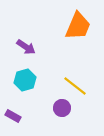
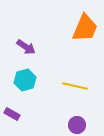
orange trapezoid: moved 7 px right, 2 px down
yellow line: rotated 25 degrees counterclockwise
purple circle: moved 15 px right, 17 px down
purple rectangle: moved 1 px left, 2 px up
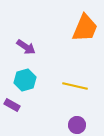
purple rectangle: moved 9 px up
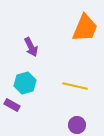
purple arrow: moved 5 px right; rotated 30 degrees clockwise
cyan hexagon: moved 3 px down
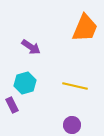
purple arrow: rotated 30 degrees counterclockwise
purple rectangle: rotated 35 degrees clockwise
purple circle: moved 5 px left
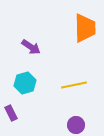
orange trapezoid: rotated 24 degrees counterclockwise
yellow line: moved 1 px left, 1 px up; rotated 25 degrees counterclockwise
purple rectangle: moved 1 px left, 8 px down
purple circle: moved 4 px right
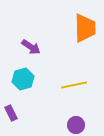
cyan hexagon: moved 2 px left, 4 px up
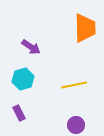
purple rectangle: moved 8 px right
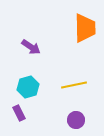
cyan hexagon: moved 5 px right, 8 px down
purple circle: moved 5 px up
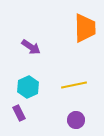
cyan hexagon: rotated 10 degrees counterclockwise
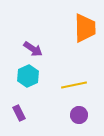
purple arrow: moved 2 px right, 2 px down
cyan hexagon: moved 11 px up
purple circle: moved 3 px right, 5 px up
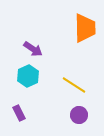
yellow line: rotated 45 degrees clockwise
